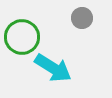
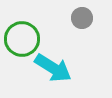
green circle: moved 2 px down
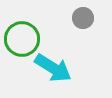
gray circle: moved 1 px right
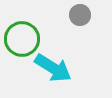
gray circle: moved 3 px left, 3 px up
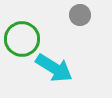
cyan arrow: moved 1 px right
